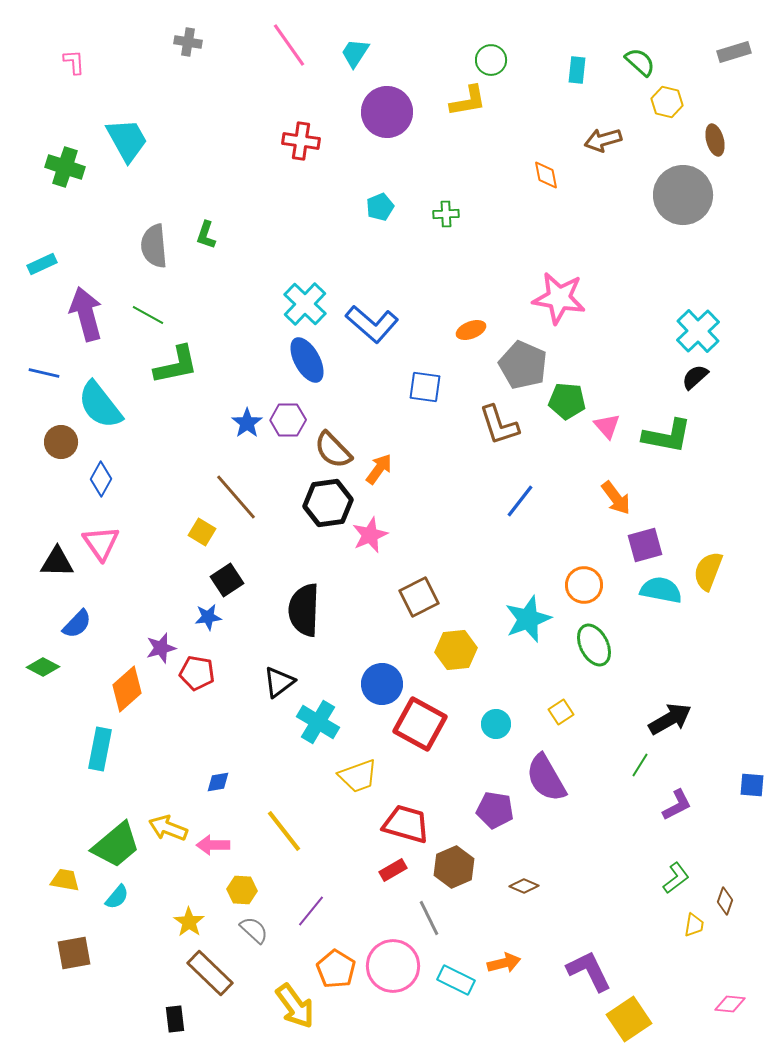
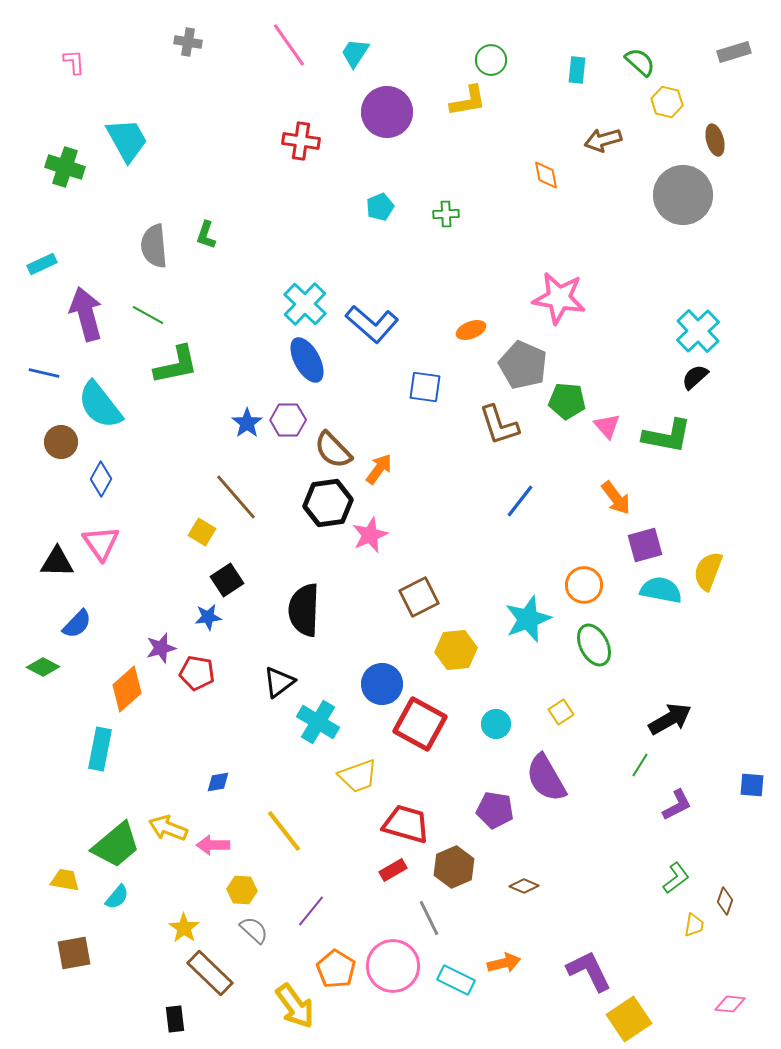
yellow star at (189, 922): moved 5 px left, 6 px down
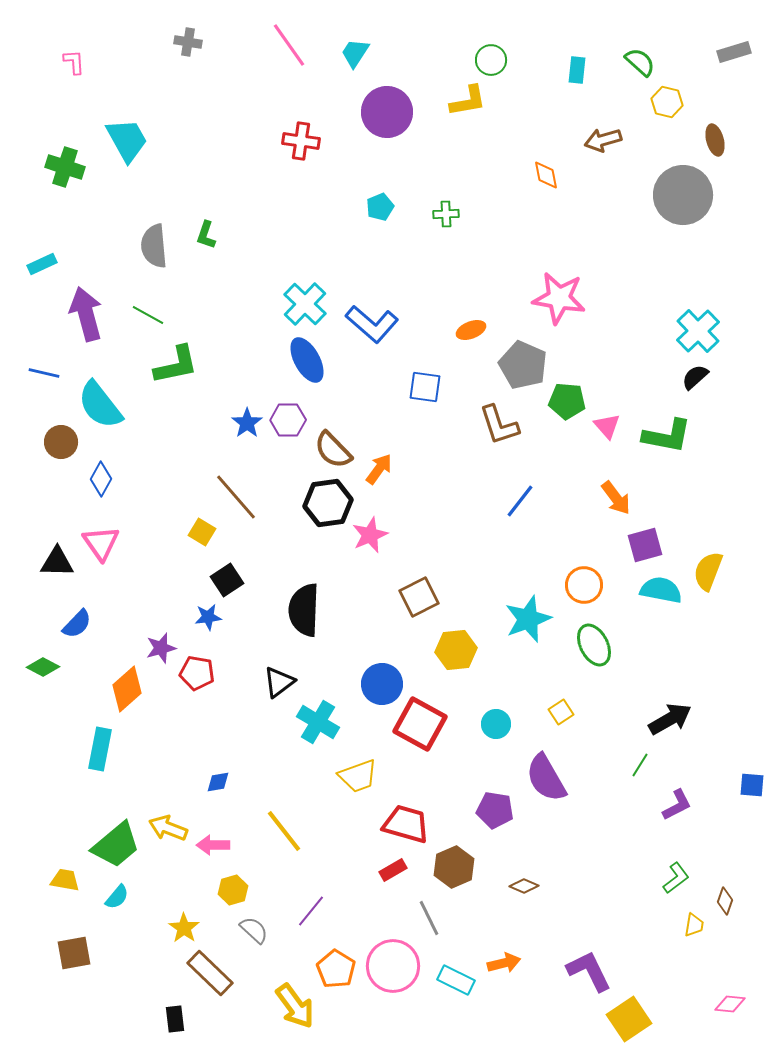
yellow hexagon at (242, 890): moved 9 px left; rotated 20 degrees counterclockwise
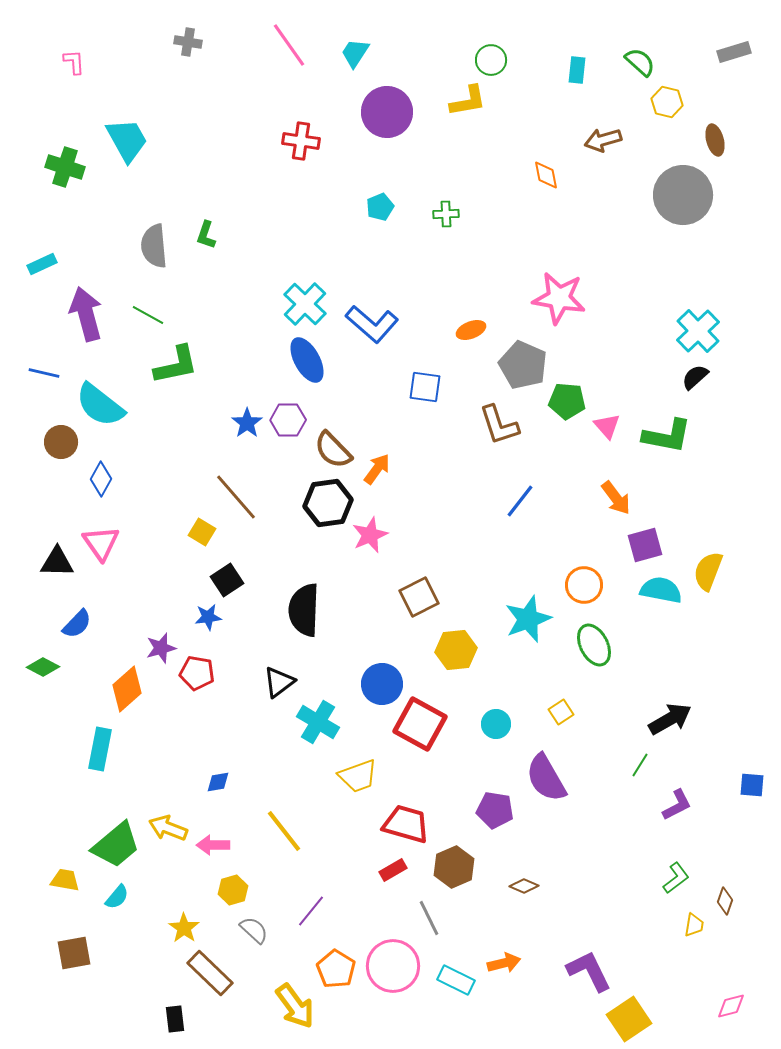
cyan semicircle at (100, 405): rotated 14 degrees counterclockwise
orange arrow at (379, 469): moved 2 px left
pink diamond at (730, 1004): moved 1 px right, 2 px down; rotated 20 degrees counterclockwise
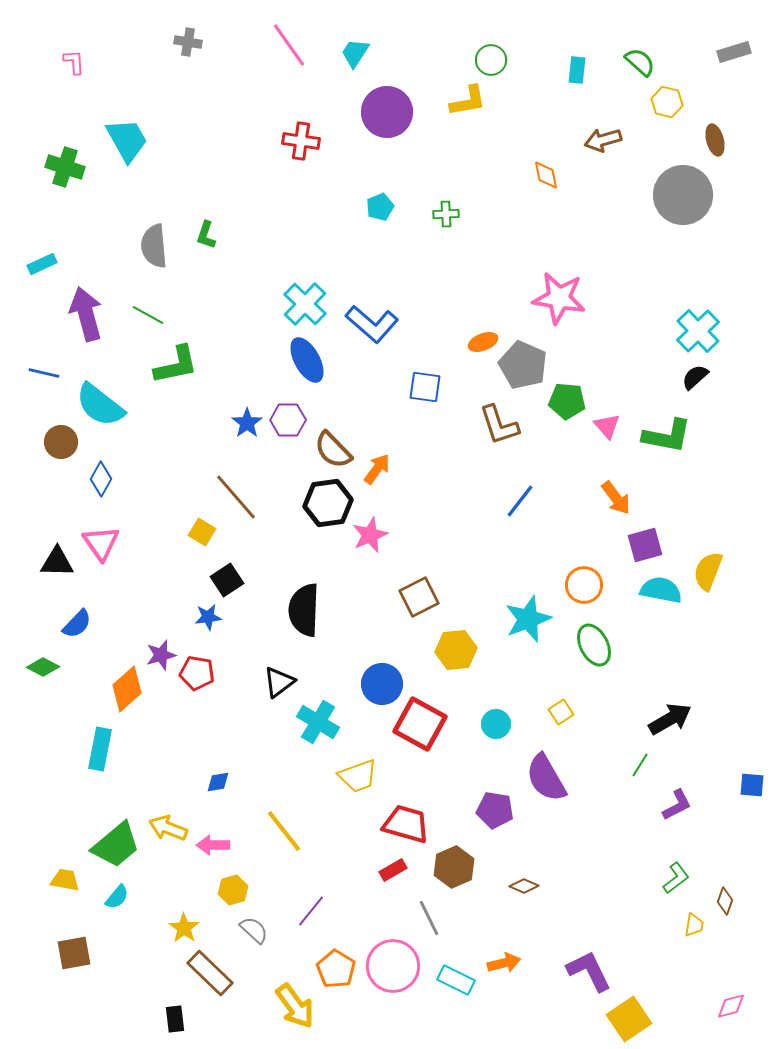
orange ellipse at (471, 330): moved 12 px right, 12 px down
purple star at (161, 648): moved 7 px down
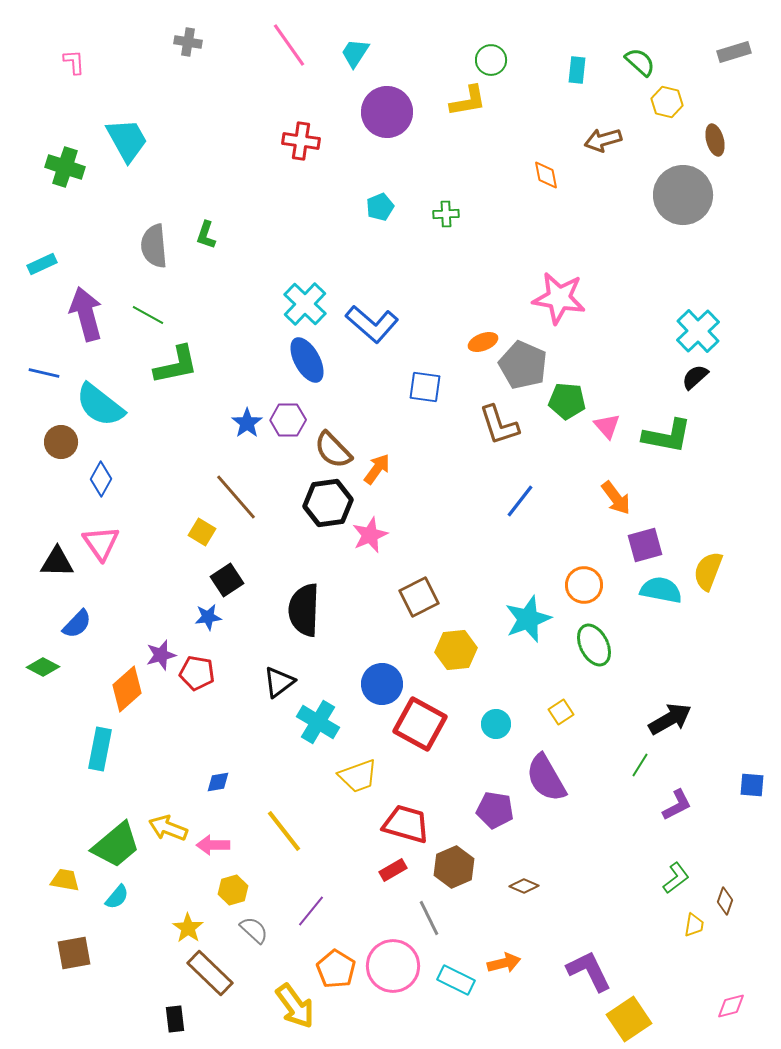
yellow star at (184, 928): moved 4 px right
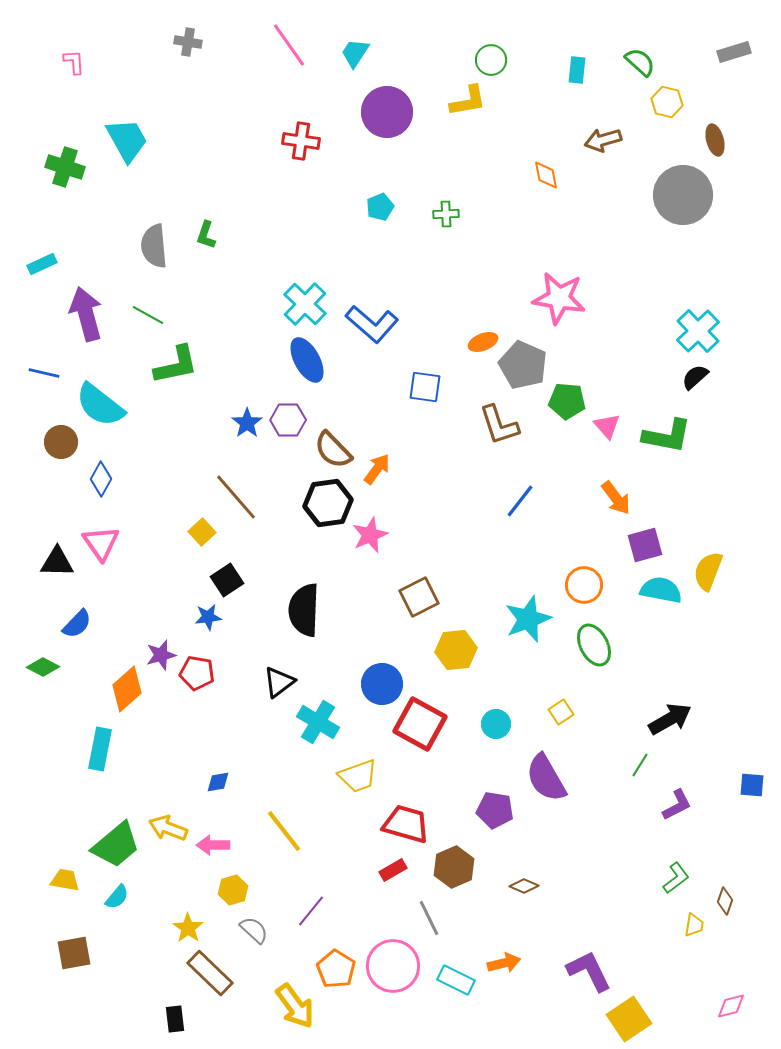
yellow square at (202, 532): rotated 16 degrees clockwise
